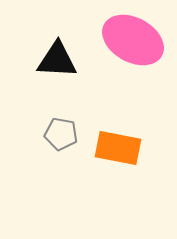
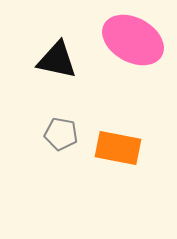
black triangle: rotated 9 degrees clockwise
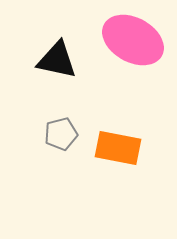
gray pentagon: rotated 24 degrees counterclockwise
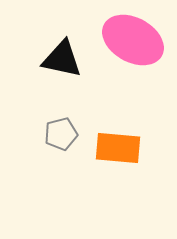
black triangle: moved 5 px right, 1 px up
orange rectangle: rotated 6 degrees counterclockwise
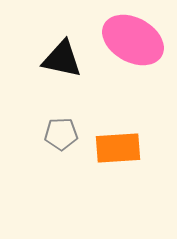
gray pentagon: rotated 12 degrees clockwise
orange rectangle: rotated 9 degrees counterclockwise
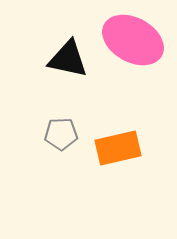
black triangle: moved 6 px right
orange rectangle: rotated 9 degrees counterclockwise
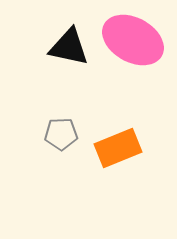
black triangle: moved 1 px right, 12 px up
orange rectangle: rotated 9 degrees counterclockwise
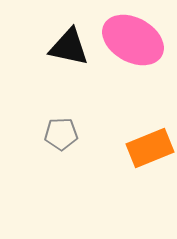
orange rectangle: moved 32 px right
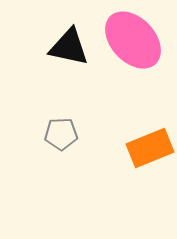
pink ellipse: rotated 18 degrees clockwise
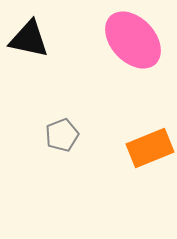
black triangle: moved 40 px left, 8 px up
gray pentagon: moved 1 px right, 1 px down; rotated 20 degrees counterclockwise
